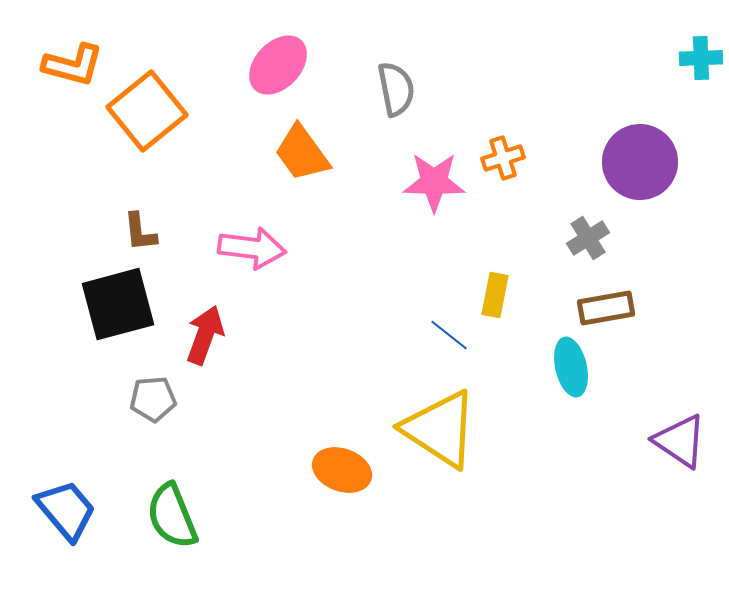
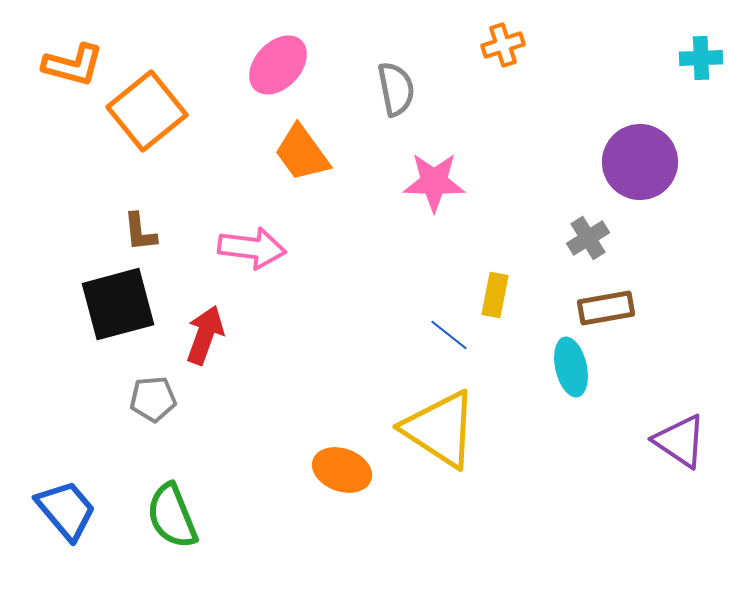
orange cross: moved 113 px up
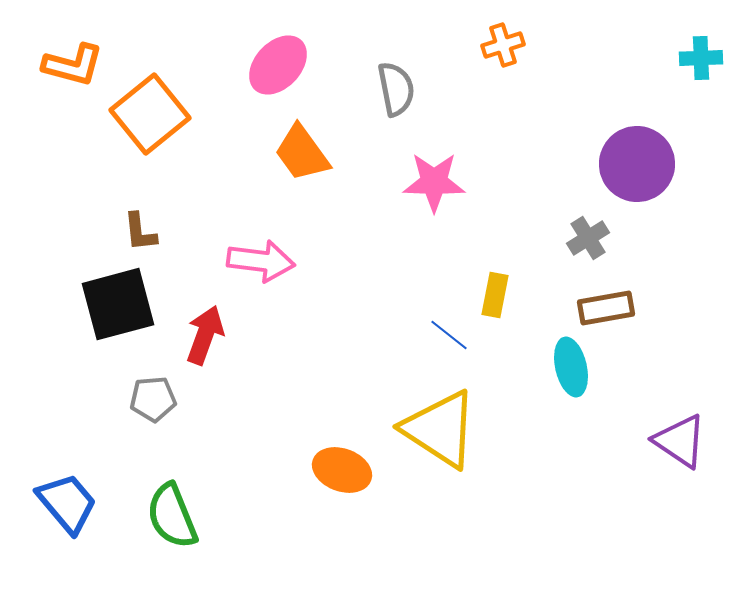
orange square: moved 3 px right, 3 px down
purple circle: moved 3 px left, 2 px down
pink arrow: moved 9 px right, 13 px down
blue trapezoid: moved 1 px right, 7 px up
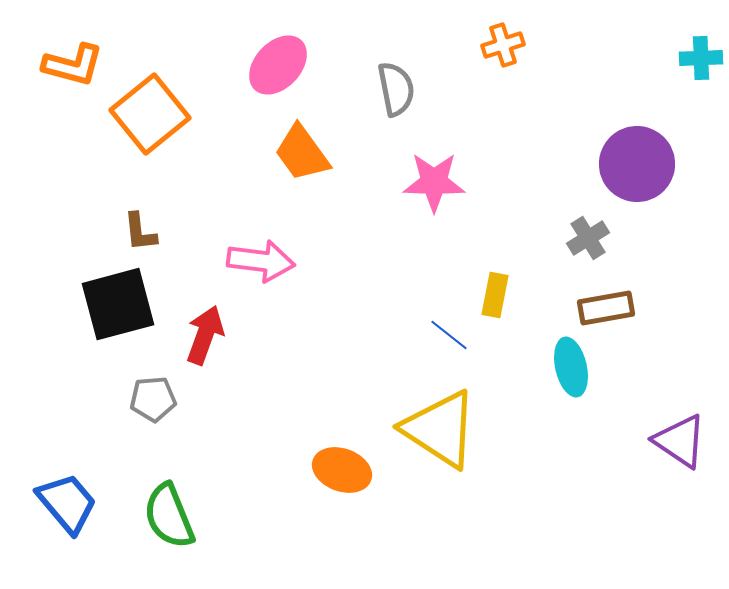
green semicircle: moved 3 px left
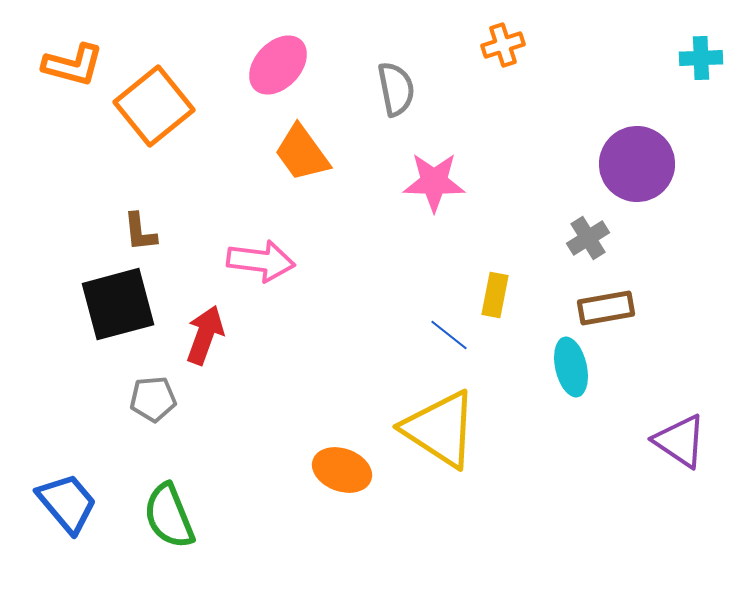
orange square: moved 4 px right, 8 px up
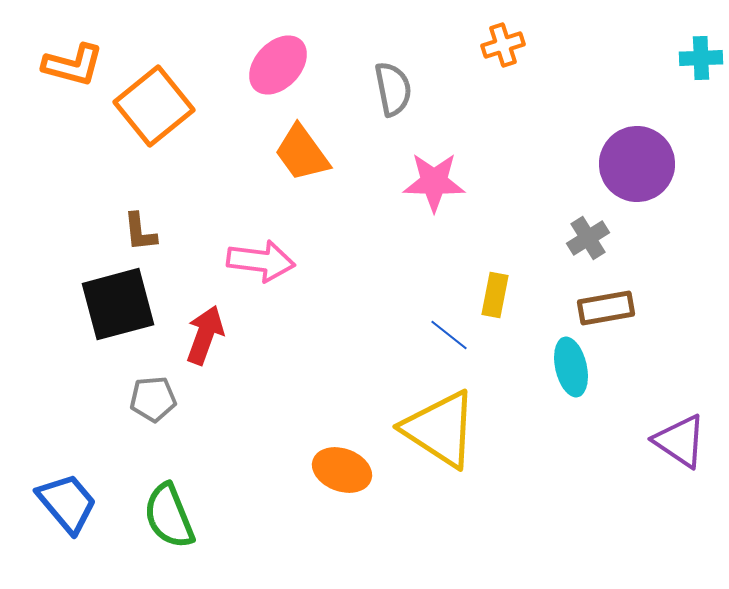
gray semicircle: moved 3 px left
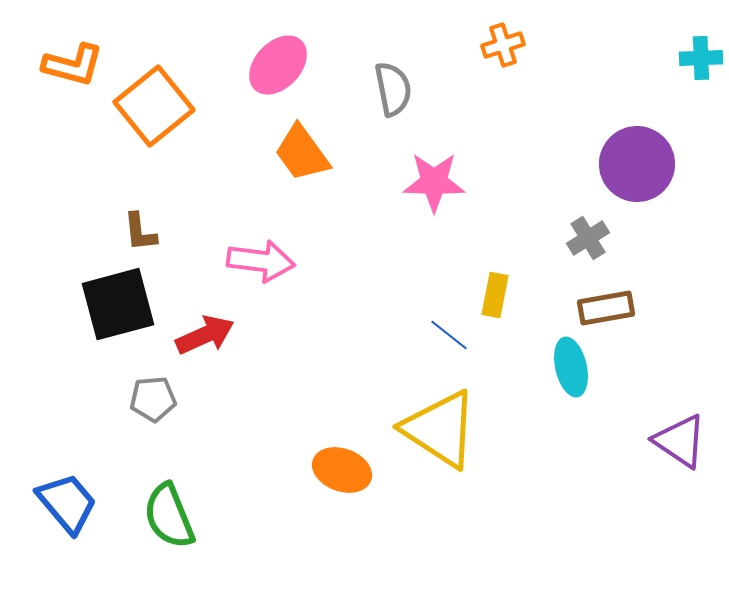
red arrow: rotated 46 degrees clockwise
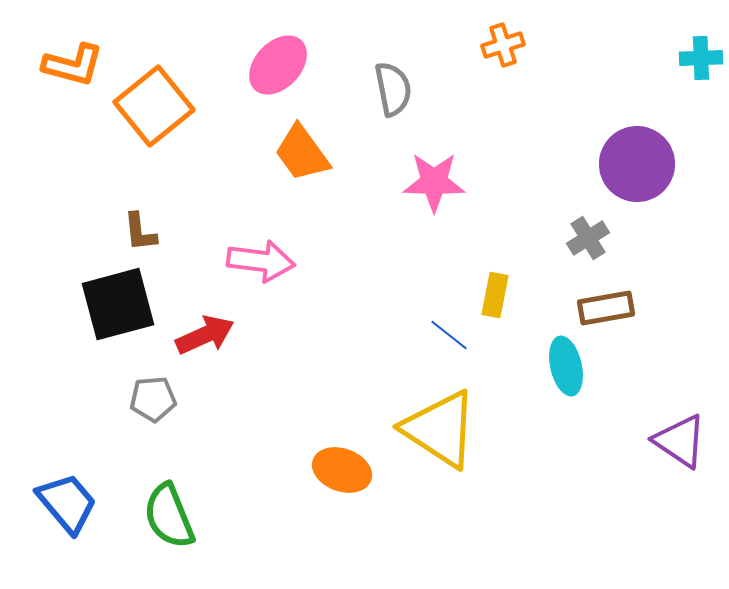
cyan ellipse: moved 5 px left, 1 px up
